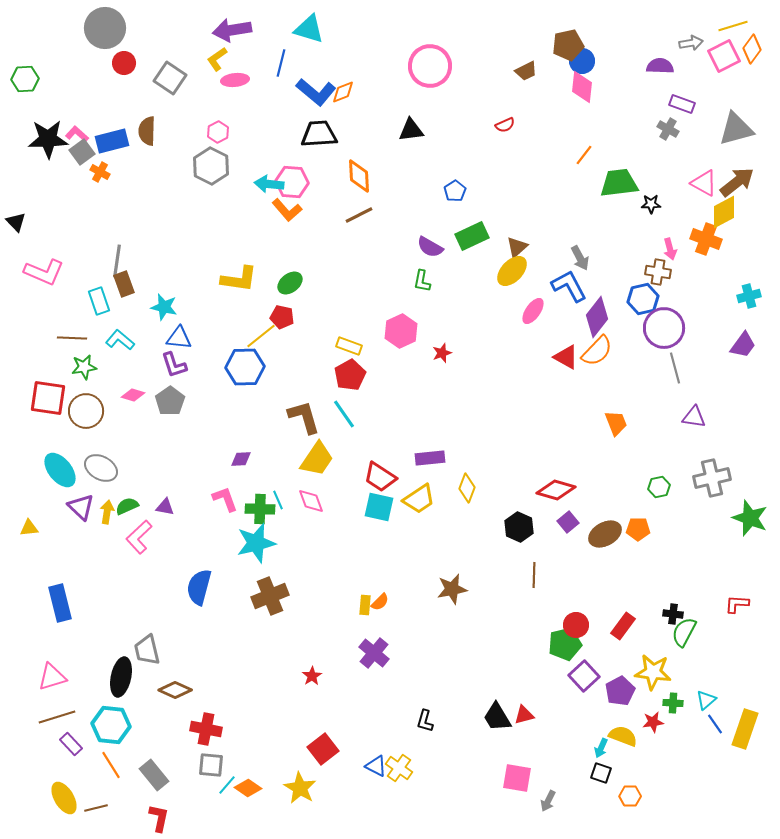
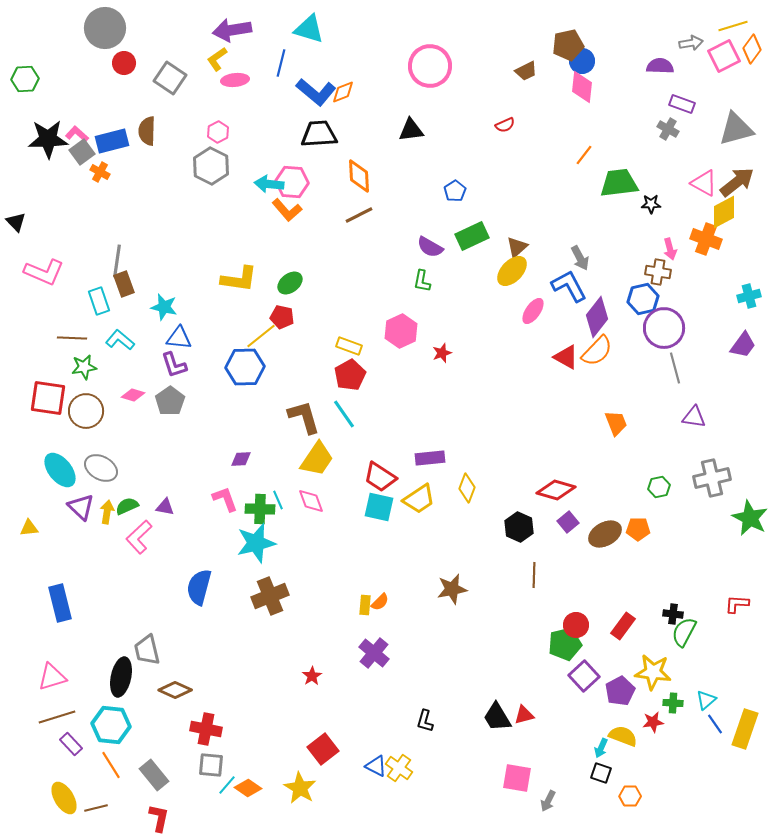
green star at (750, 518): rotated 6 degrees clockwise
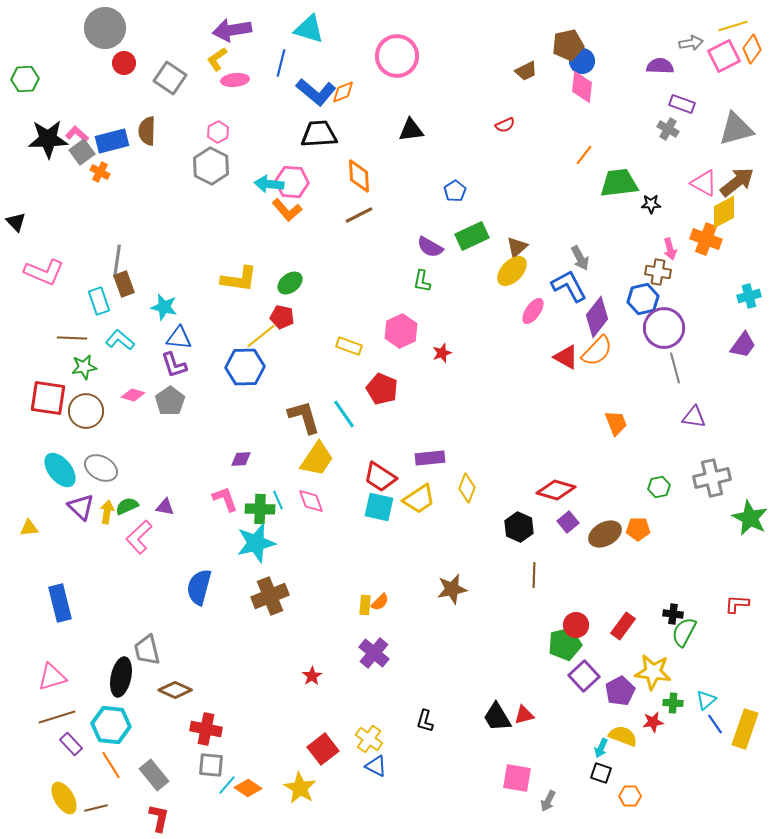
pink circle at (430, 66): moved 33 px left, 10 px up
red pentagon at (350, 375): moved 32 px right, 14 px down; rotated 20 degrees counterclockwise
yellow cross at (399, 768): moved 30 px left, 29 px up
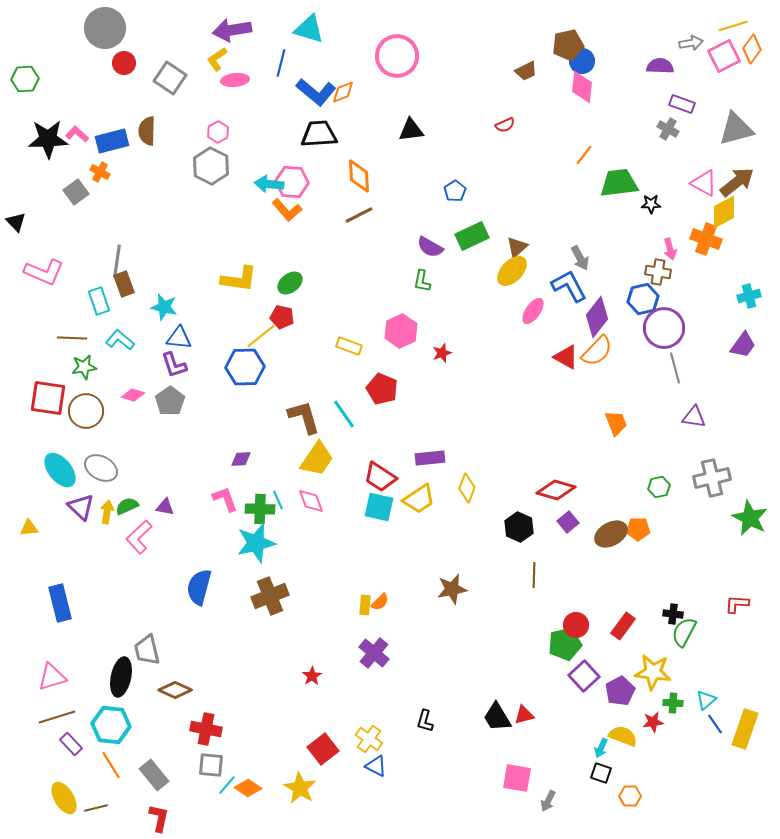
gray square at (82, 152): moved 6 px left, 40 px down
brown ellipse at (605, 534): moved 6 px right
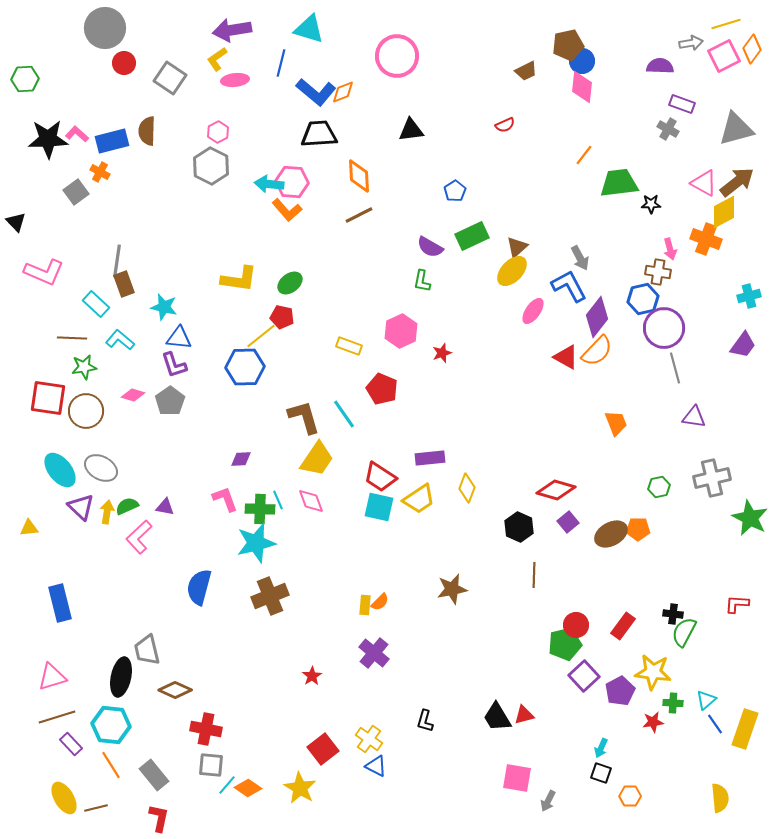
yellow line at (733, 26): moved 7 px left, 2 px up
cyan rectangle at (99, 301): moved 3 px left, 3 px down; rotated 28 degrees counterclockwise
yellow semicircle at (623, 736): moved 97 px right, 62 px down; rotated 64 degrees clockwise
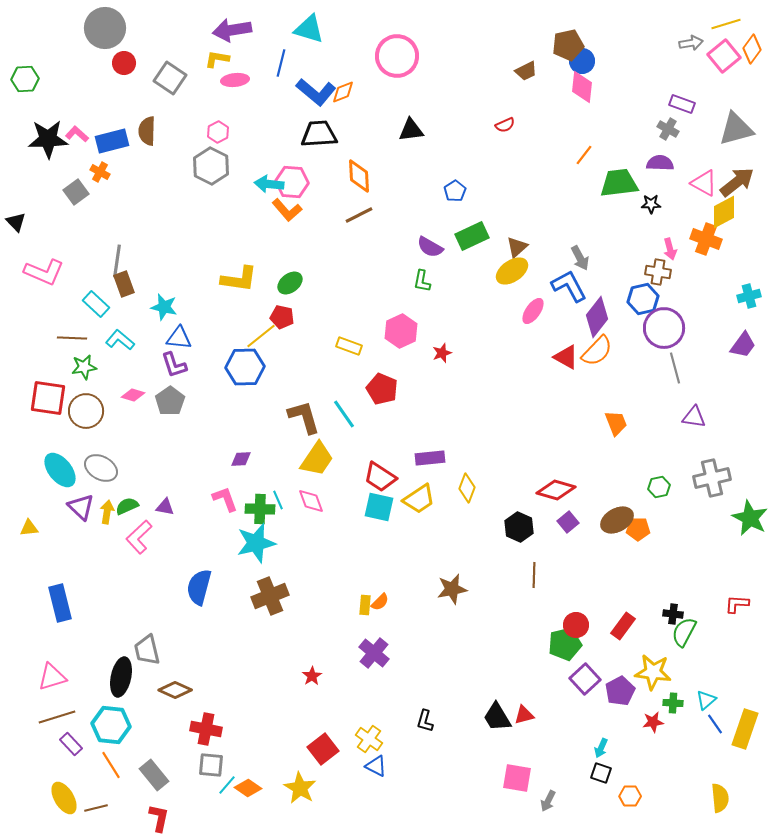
pink square at (724, 56): rotated 12 degrees counterclockwise
yellow L-shape at (217, 59): rotated 45 degrees clockwise
purple semicircle at (660, 66): moved 97 px down
yellow ellipse at (512, 271): rotated 12 degrees clockwise
brown ellipse at (611, 534): moved 6 px right, 14 px up
purple square at (584, 676): moved 1 px right, 3 px down
